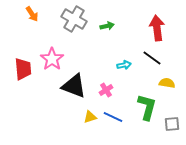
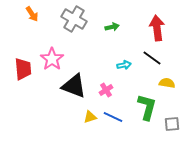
green arrow: moved 5 px right, 1 px down
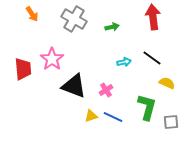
red arrow: moved 4 px left, 11 px up
cyan arrow: moved 3 px up
yellow semicircle: rotated 14 degrees clockwise
yellow triangle: moved 1 px right, 1 px up
gray square: moved 1 px left, 2 px up
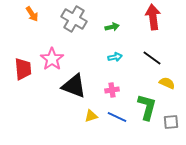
cyan arrow: moved 9 px left, 5 px up
pink cross: moved 6 px right; rotated 24 degrees clockwise
blue line: moved 4 px right
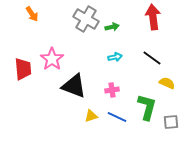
gray cross: moved 12 px right
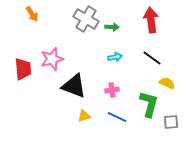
red arrow: moved 2 px left, 3 px down
green arrow: rotated 16 degrees clockwise
pink star: rotated 20 degrees clockwise
green L-shape: moved 2 px right, 3 px up
yellow triangle: moved 7 px left
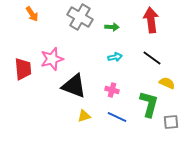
gray cross: moved 6 px left, 2 px up
pink cross: rotated 24 degrees clockwise
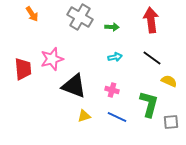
yellow semicircle: moved 2 px right, 2 px up
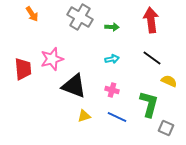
cyan arrow: moved 3 px left, 2 px down
gray square: moved 5 px left, 6 px down; rotated 28 degrees clockwise
